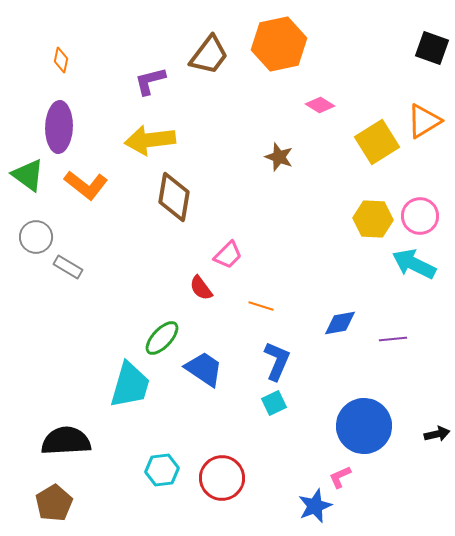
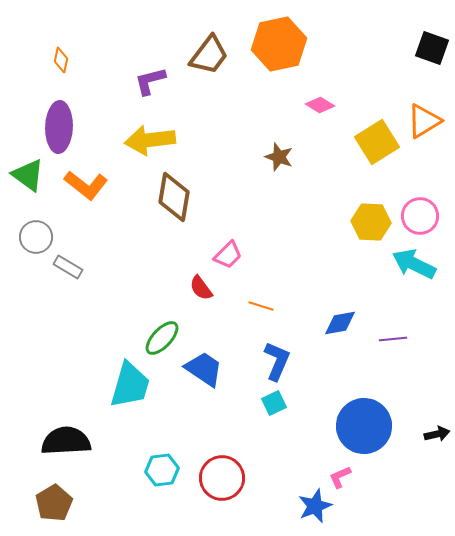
yellow hexagon: moved 2 px left, 3 px down
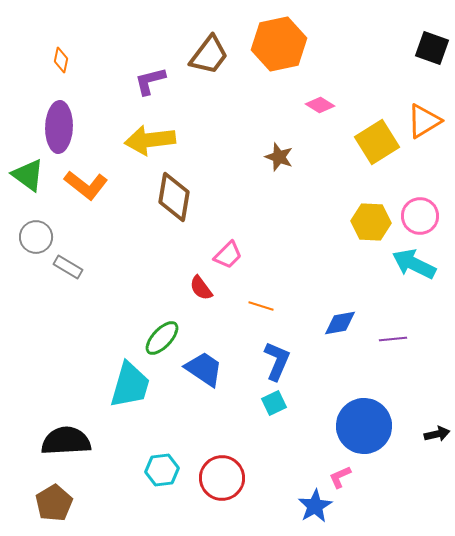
blue star: rotated 8 degrees counterclockwise
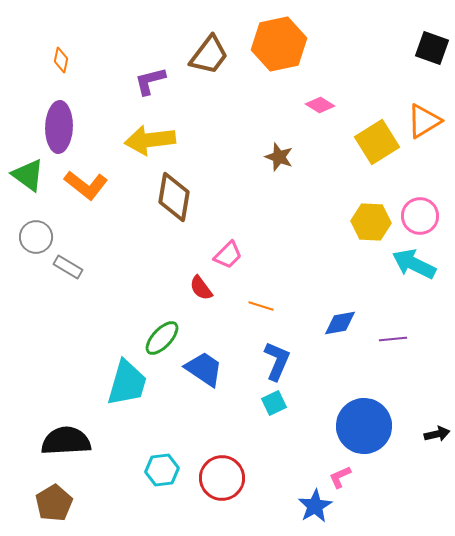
cyan trapezoid: moved 3 px left, 2 px up
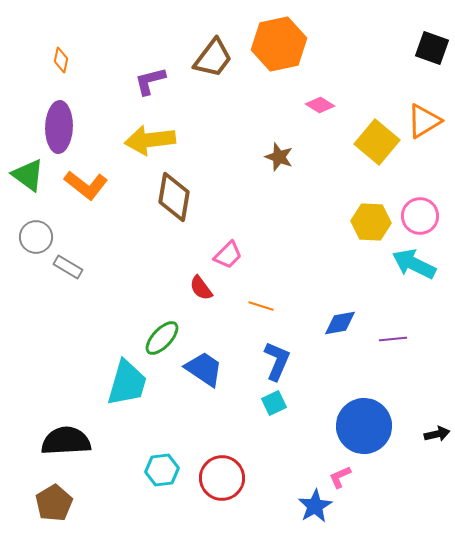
brown trapezoid: moved 4 px right, 3 px down
yellow square: rotated 18 degrees counterclockwise
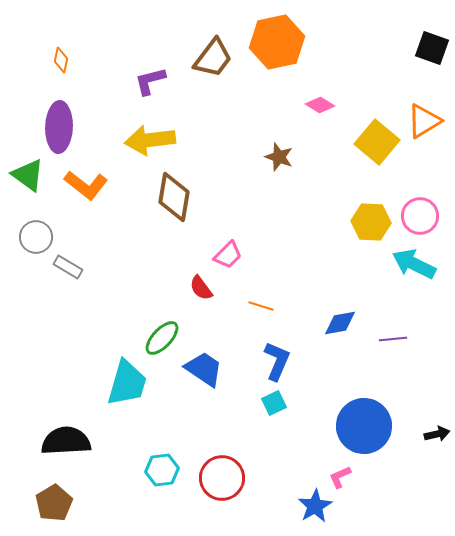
orange hexagon: moved 2 px left, 2 px up
